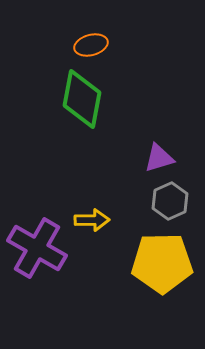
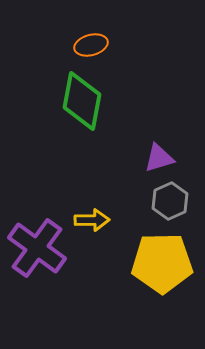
green diamond: moved 2 px down
purple cross: rotated 6 degrees clockwise
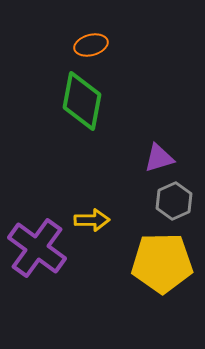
gray hexagon: moved 4 px right
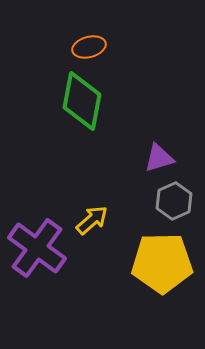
orange ellipse: moved 2 px left, 2 px down
yellow arrow: rotated 40 degrees counterclockwise
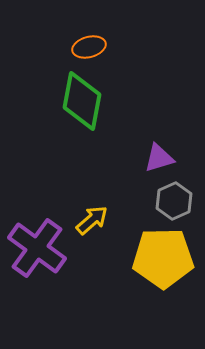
yellow pentagon: moved 1 px right, 5 px up
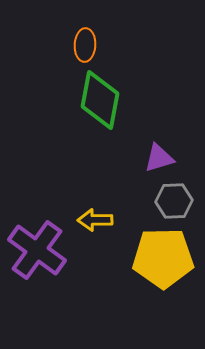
orange ellipse: moved 4 px left, 2 px up; rotated 72 degrees counterclockwise
green diamond: moved 18 px right, 1 px up
gray hexagon: rotated 21 degrees clockwise
yellow arrow: moved 3 px right; rotated 140 degrees counterclockwise
purple cross: moved 2 px down
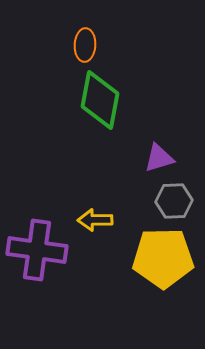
purple cross: rotated 28 degrees counterclockwise
